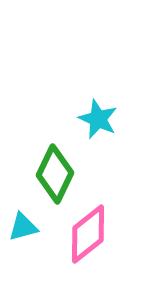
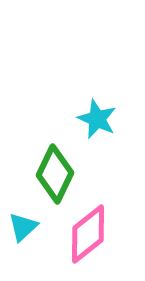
cyan star: moved 1 px left
cyan triangle: rotated 28 degrees counterclockwise
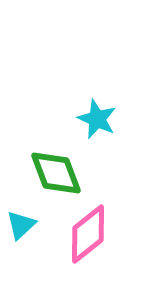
green diamond: moved 1 px right, 1 px up; rotated 46 degrees counterclockwise
cyan triangle: moved 2 px left, 2 px up
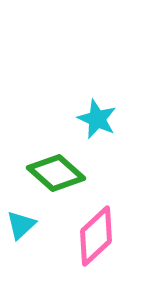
green diamond: rotated 28 degrees counterclockwise
pink diamond: moved 8 px right, 2 px down; rotated 4 degrees counterclockwise
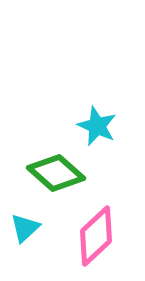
cyan star: moved 7 px down
cyan triangle: moved 4 px right, 3 px down
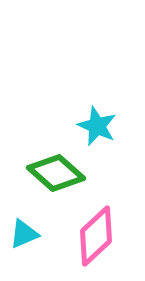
cyan triangle: moved 1 px left, 6 px down; rotated 20 degrees clockwise
